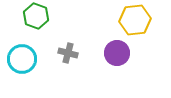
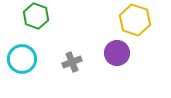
yellow hexagon: rotated 24 degrees clockwise
gray cross: moved 4 px right, 9 px down; rotated 36 degrees counterclockwise
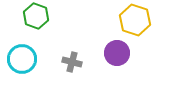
gray cross: rotated 36 degrees clockwise
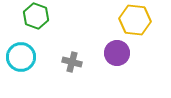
yellow hexagon: rotated 12 degrees counterclockwise
cyan circle: moved 1 px left, 2 px up
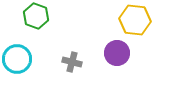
cyan circle: moved 4 px left, 2 px down
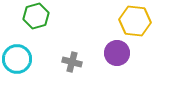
green hexagon: rotated 25 degrees clockwise
yellow hexagon: moved 1 px down
